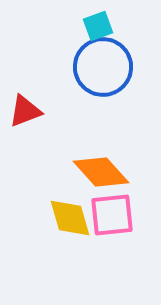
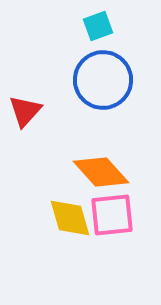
blue circle: moved 13 px down
red triangle: rotated 27 degrees counterclockwise
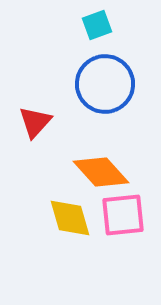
cyan square: moved 1 px left, 1 px up
blue circle: moved 2 px right, 4 px down
red triangle: moved 10 px right, 11 px down
pink square: moved 11 px right
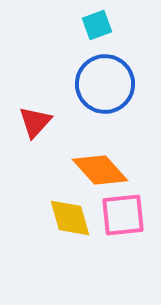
orange diamond: moved 1 px left, 2 px up
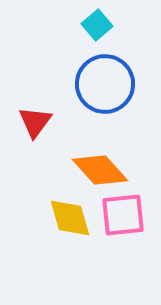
cyan square: rotated 20 degrees counterclockwise
red triangle: rotated 6 degrees counterclockwise
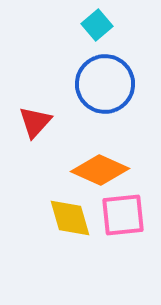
red triangle: rotated 6 degrees clockwise
orange diamond: rotated 24 degrees counterclockwise
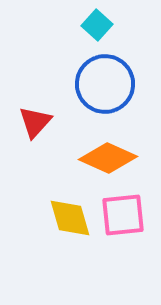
cyan square: rotated 8 degrees counterclockwise
orange diamond: moved 8 px right, 12 px up
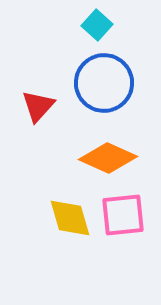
blue circle: moved 1 px left, 1 px up
red triangle: moved 3 px right, 16 px up
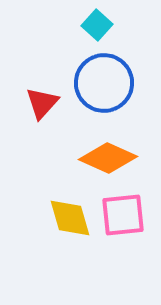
red triangle: moved 4 px right, 3 px up
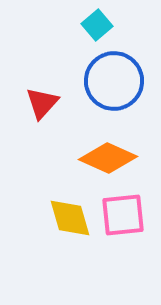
cyan square: rotated 8 degrees clockwise
blue circle: moved 10 px right, 2 px up
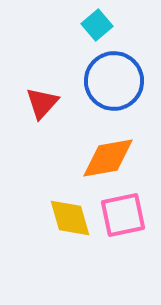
orange diamond: rotated 34 degrees counterclockwise
pink square: rotated 6 degrees counterclockwise
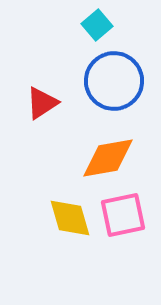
red triangle: rotated 15 degrees clockwise
